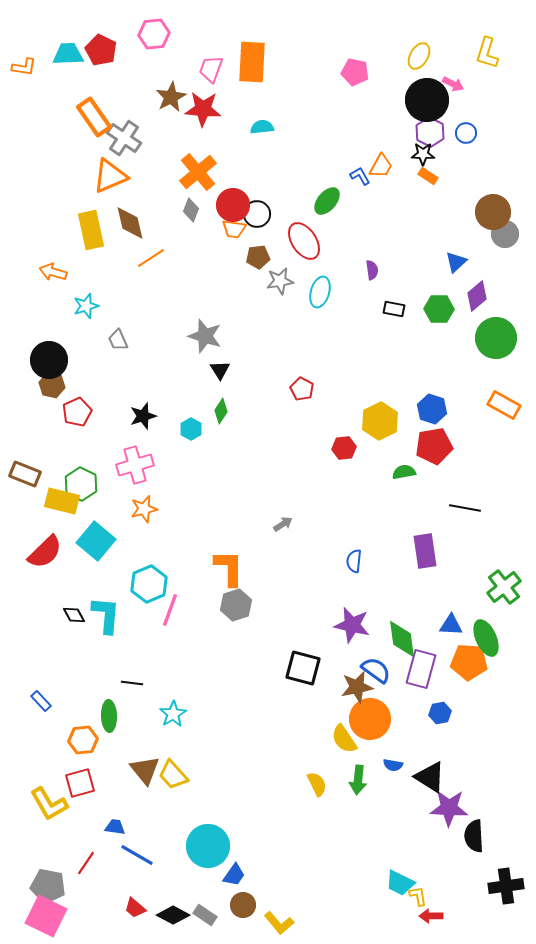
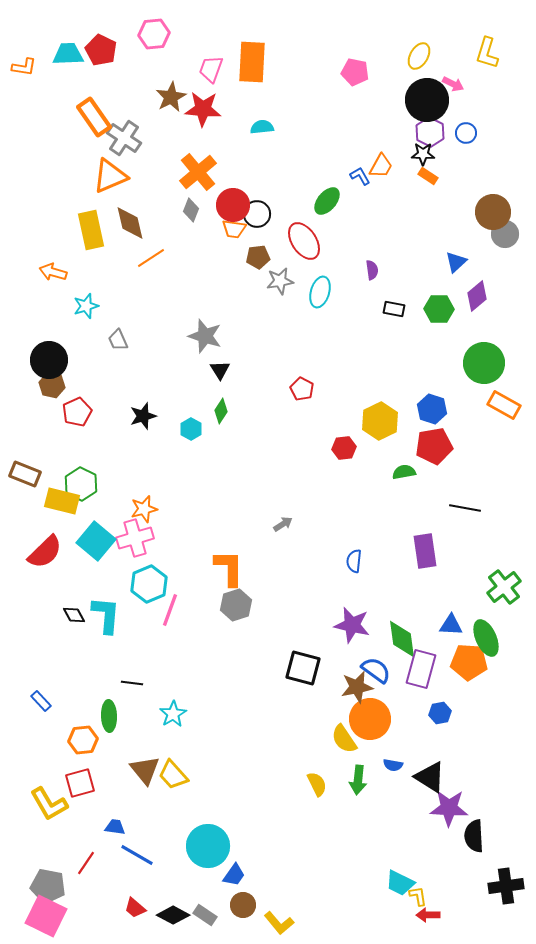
green circle at (496, 338): moved 12 px left, 25 px down
pink cross at (135, 465): moved 73 px down
red arrow at (431, 916): moved 3 px left, 1 px up
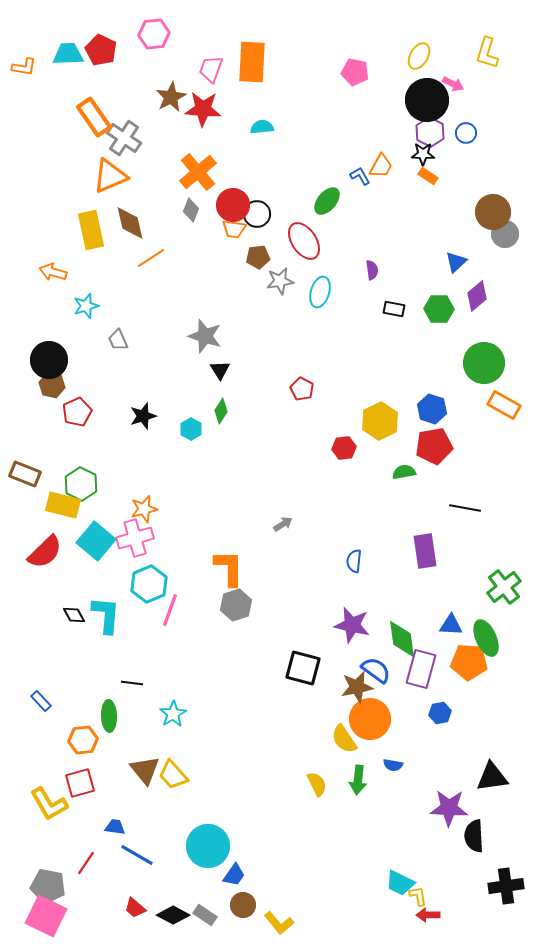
yellow rectangle at (62, 501): moved 1 px right, 4 px down
black triangle at (430, 777): moved 62 px right; rotated 40 degrees counterclockwise
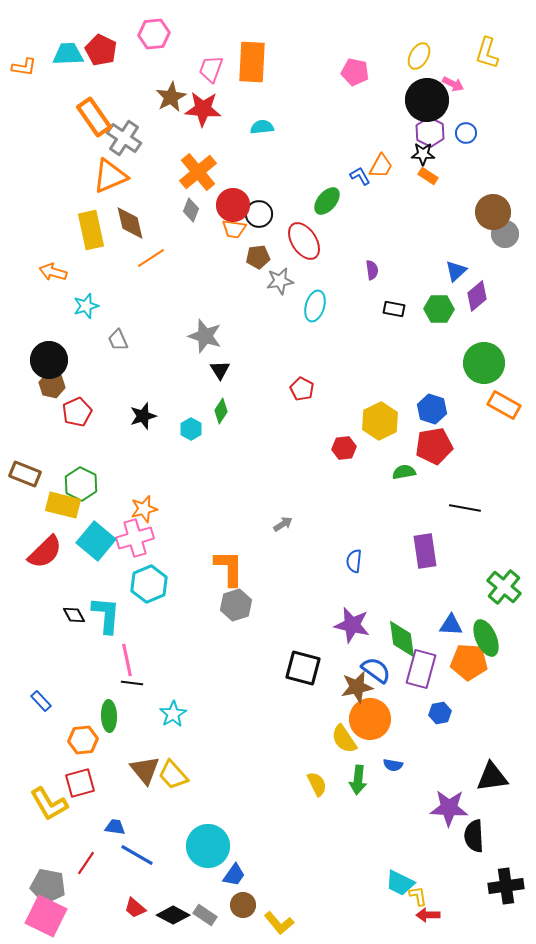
black circle at (257, 214): moved 2 px right
blue triangle at (456, 262): moved 9 px down
cyan ellipse at (320, 292): moved 5 px left, 14 px down
green cross at (504, 587): rotated 12 degrees counterclockwise
pink line at (170, 610): moved 43 px left, 50 px down; rotated 32 degrees counterclockwise
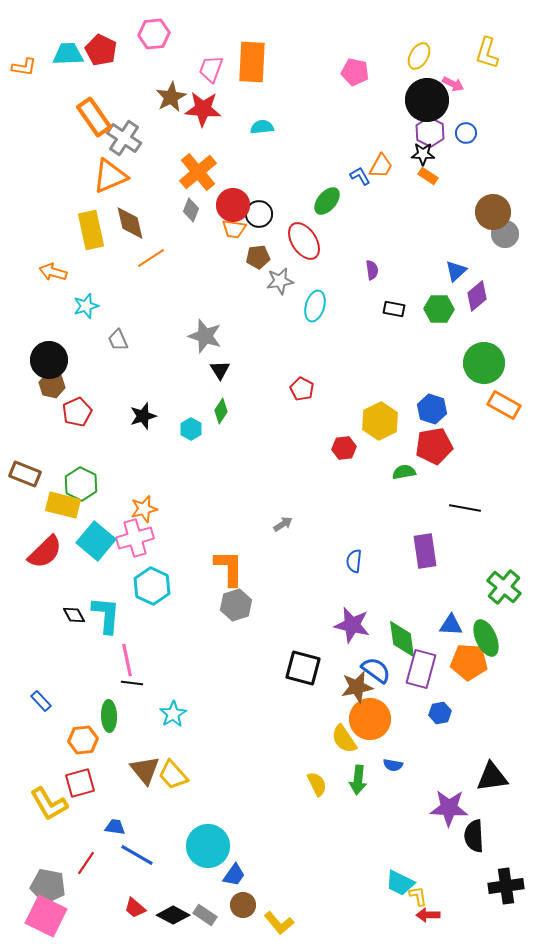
cyan hexagon at (149, 584): moved 3 px right, 2 px down; rotated 12 degrees counterclockwise
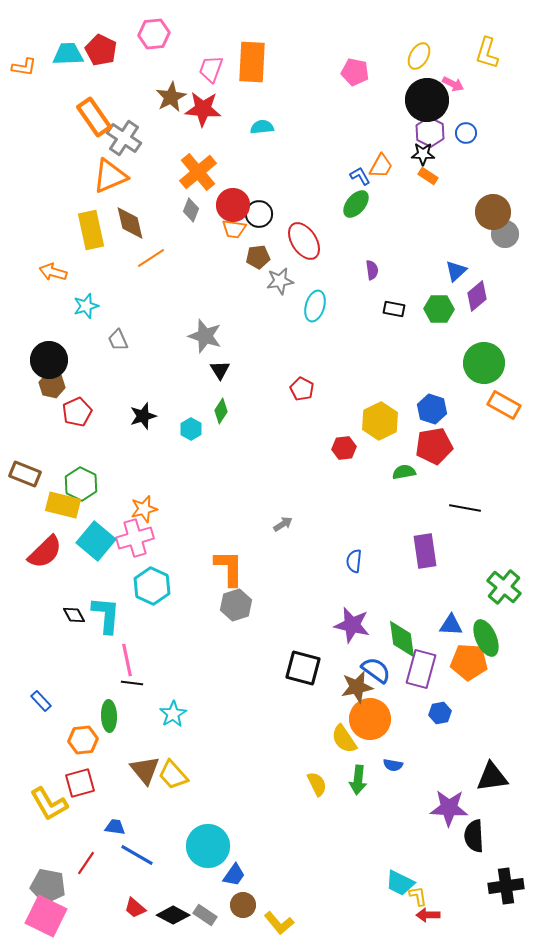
green ellipse at (327, 201): moved 29 px right, 3 px down
